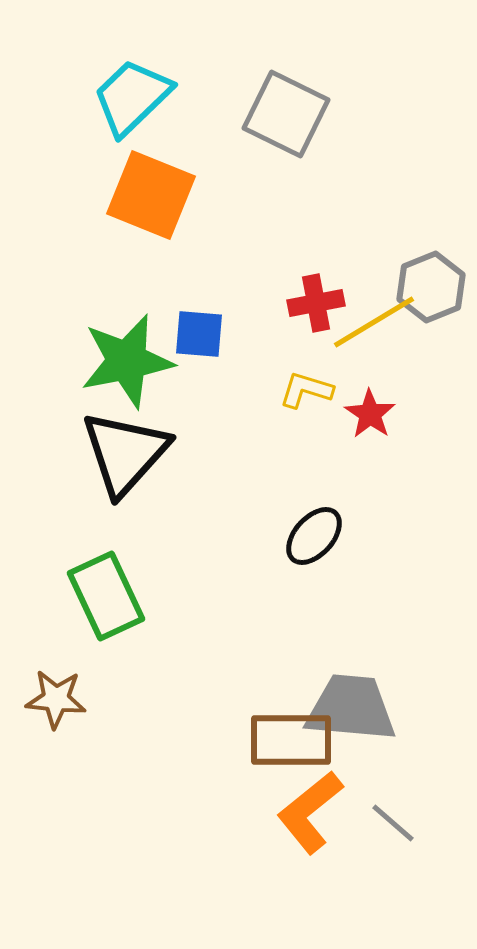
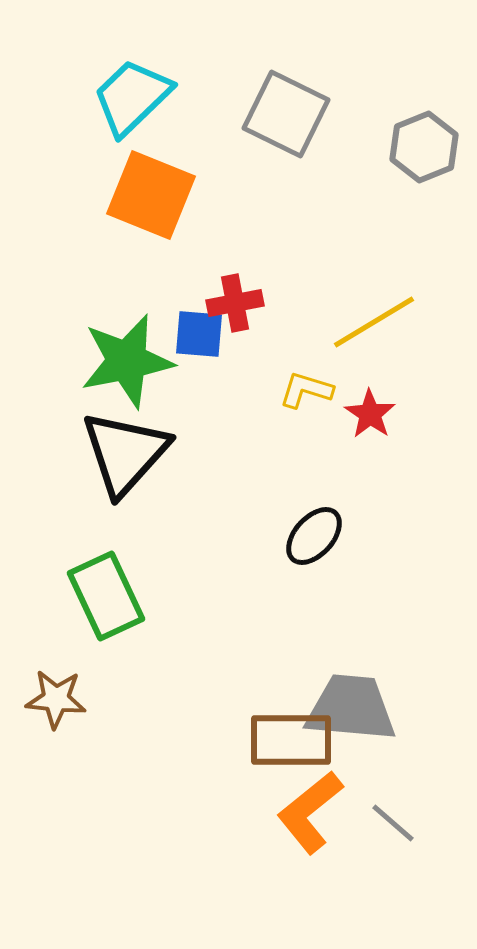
gray hexagon: moved 7 px left, 140 px up
red cross: moved 81 px left
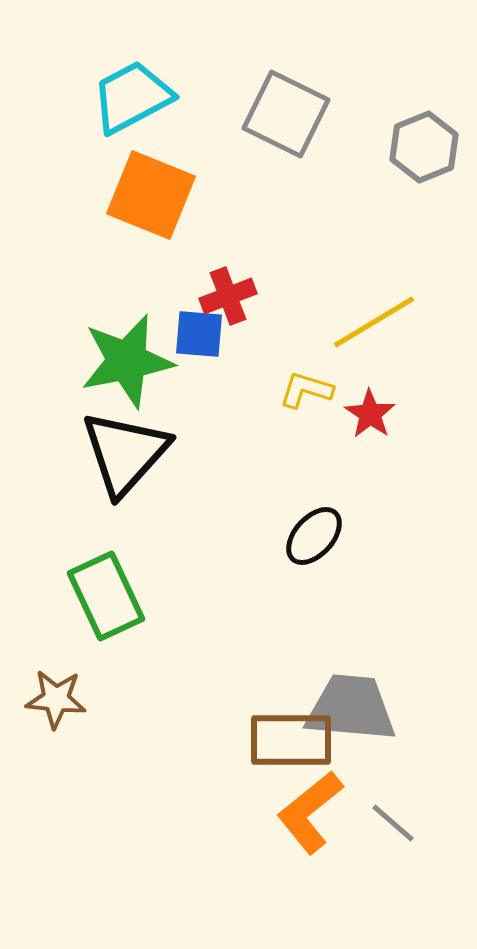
cyan trapezoid: rotated 16 degrees clockwise
red cross: moved 7 px left, 7 px up; rotated 10 degrees counterclockwise
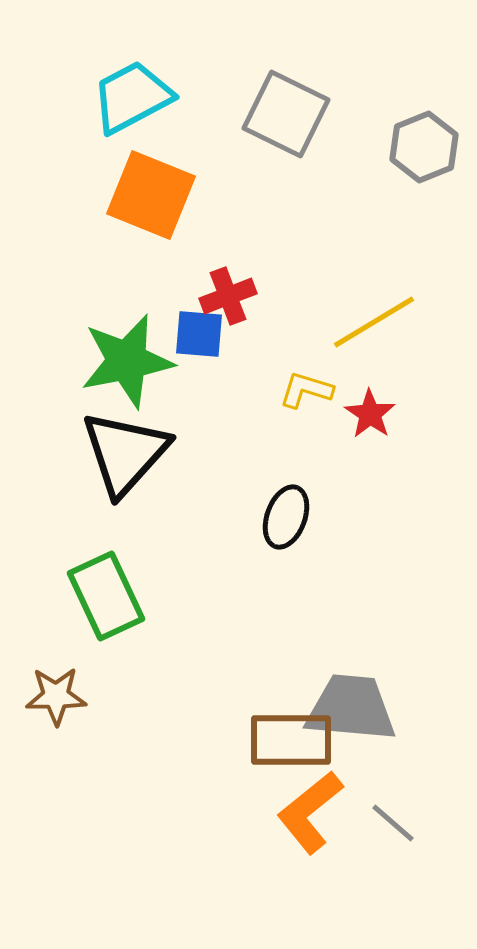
black ellipse: moved 28 px left, 19 px up; rotated 22 degrees counterclockwise
brown star: moved 3 px up; rotated 6 degrees counterclockwise
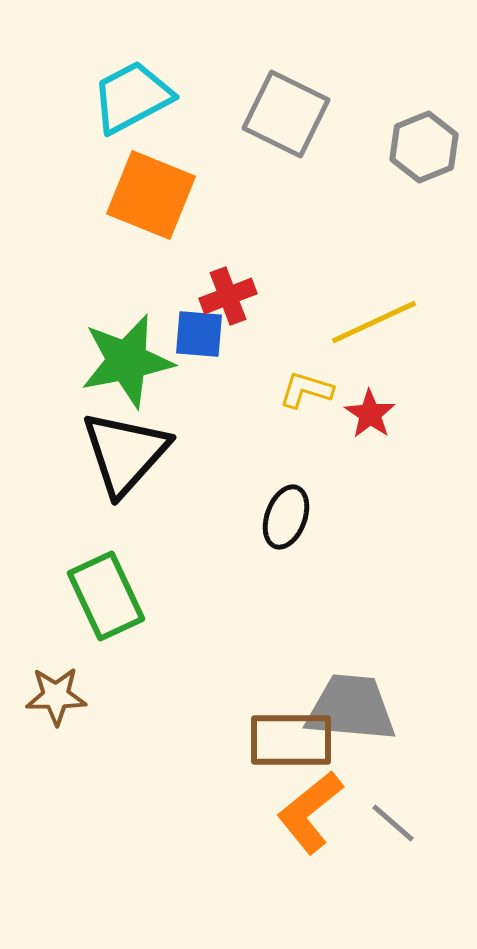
yellow line: rotated 6 degrees clockwise
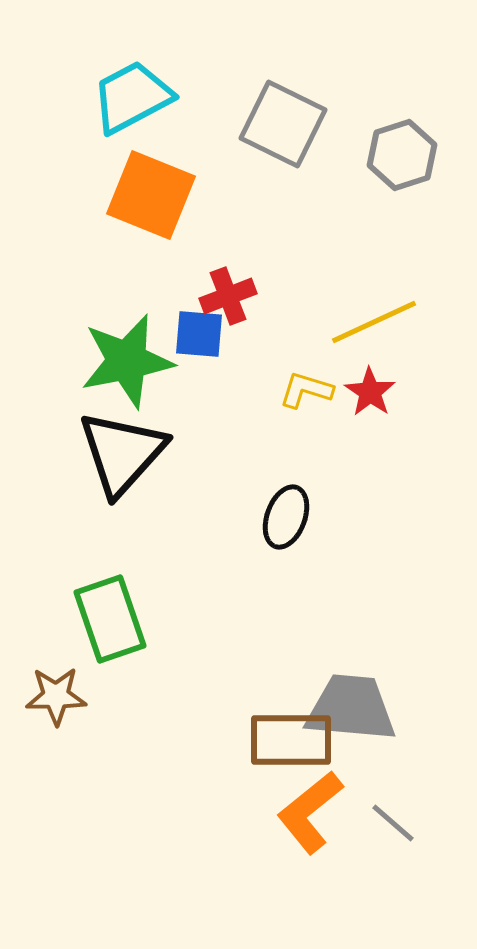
gray square: moved 3 px left, 10 px down
gray hexagon: moved 22 px left, 8 px down; rotated 4 degrees clockwise
red star: moved 22 px up
black triangle: moved 3 px left
green rectangle: moved 4 px right, 23 px down; rotated 6 degrees clockwise
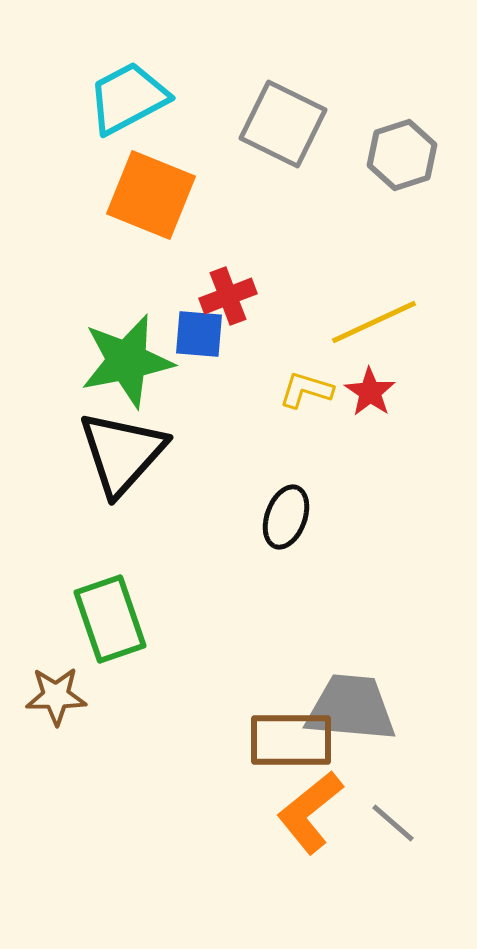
cyan trapezoid: moved 4 px left, 1 px down
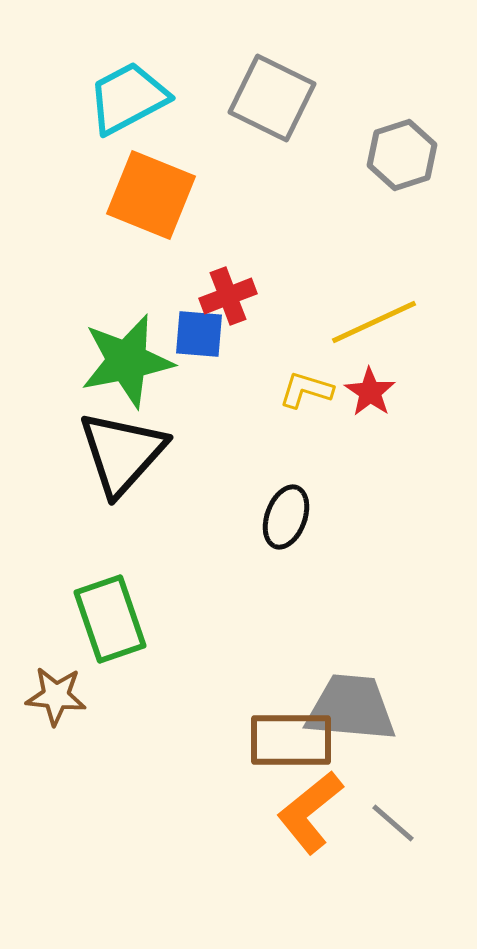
gray square: moved 11 px left, 26 px up
brown star: rotated 6 degrees clockwise
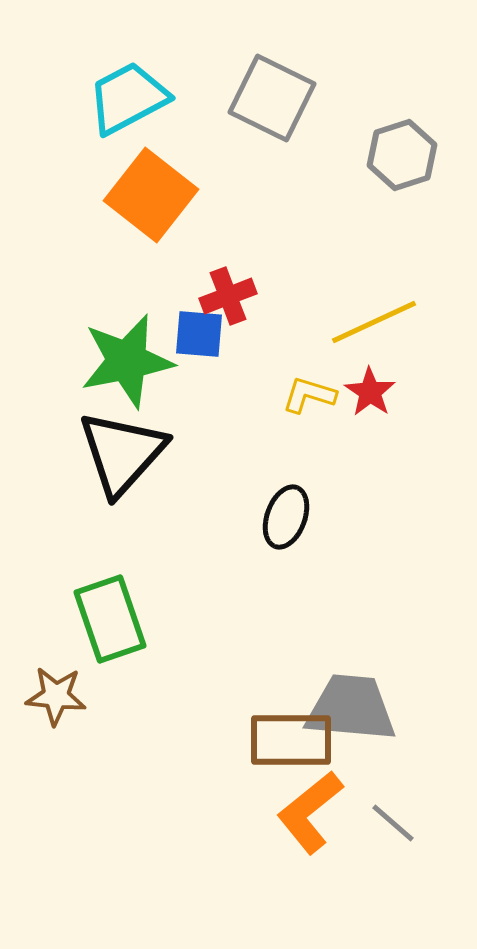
orange square: rotated 16 degrees clockwise
yellow L-shape: moved 3 px right, 5 px down
